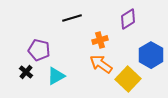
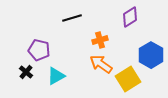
purple diamond: moved 2 px right, 2 px up
yellow square: rotated 15 degrees clockwise
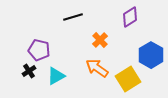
black line: moved 1 px right, 1 px up
orange cross: rotated 28 degrees counterclockwise
orange arrow: moved 4 px left, 4 px down
black cross: moved 3 px right, 1 px up; rotated 16 degrees clockwise
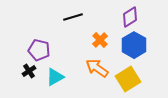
blue hexagon: moved 17 px left, 10 px up
cyan triangle: moved 1 px left, 1 px down
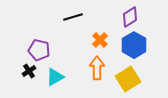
orange arrow: rotated 55 degrees clockwise
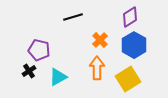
cyan triangle: moved 3 px right
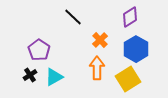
black line: rotated 60 degrees clockwise
blue hexagon: moved 2 px right, 4 px down
purple pentagon: rotated 20 degrees clockwise
black cross: moved 1 px right, 4 px down
cyan triangle: moved 4 px left
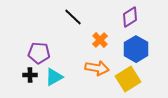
purple pentagon: moved 3 px down; rotated 30 degrees counterclockwise
orange arrow: rotated 100 degrees clockwise
black cross: rotated 32 degrees clockwise
